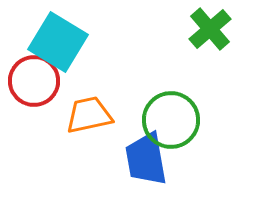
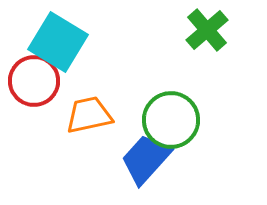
green cross: moved 3 px left, 1 px down
blue trapezoid: rotated 52 degrees clockwise
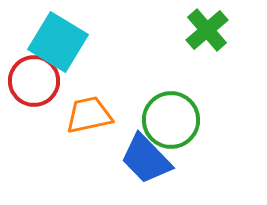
blue trapezoid: rotated 86 degrees counterclockwise
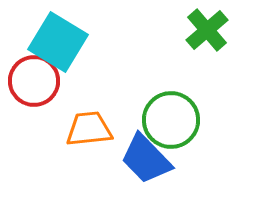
orange trapezoid: moved 14 px down; rotated 6 degrees clockwise
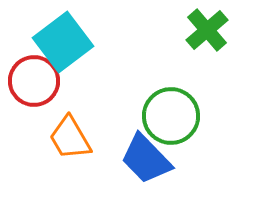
cyan square: moved 5 px right; rotated 22 degrees clockwise
green circle: moved 4 px up
orange trapezoid: moved 19 px left, 9 px down; rotated 114 degrees counterclockwise
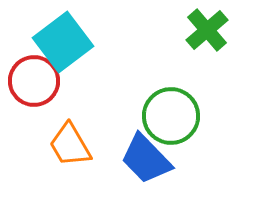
orange trapezoid: moved 7 px down
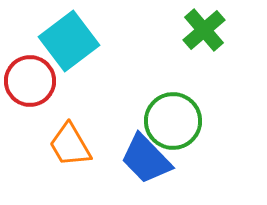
green cross: moved 3 px left
cyan square: moved 6 px right, 1 px up
red circle: moved 4 px left
green circle: moved 2 px right, 5 px down
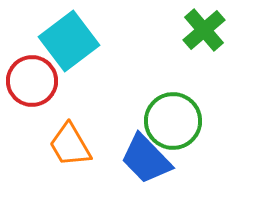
red circle: moved 2 px right
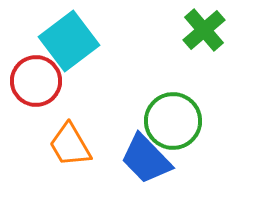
red circle: moved 4 px right
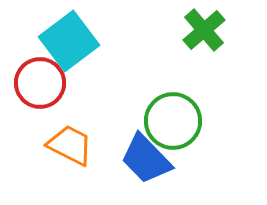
red circle: moved 4 px right, 2 px down
orange trapezoid: rotated 147 degrees clockwise
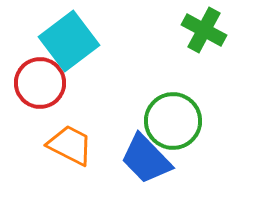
green cross: rotated 21 degrees counterclockwise
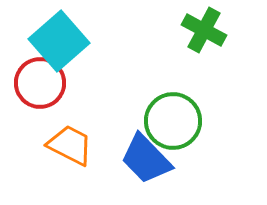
cyan square: moved 10 px left; rotated 4 degrees counterclockwise
